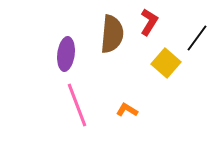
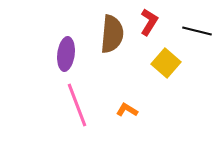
black line: moved 7 px up; rotated 68 degrees clockwise
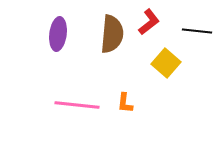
red L-shape: rotated 20 degrees clockwise
black line: rotated 8 degrees counterclockwise
purple ellipse: moved 8 px left, 20 px up
pink line: rotated 63 degrees counterclockwise
orange L-shape: moved 2 px left, 7 px up; rotated 115 degrees counterclockwise
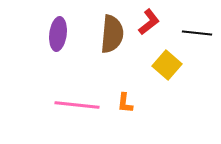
black line: moved 2 px down
yellow square: moved 1 px right, 2 px down
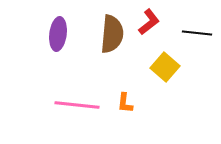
yellow square: moved 2 px left, 2 px down
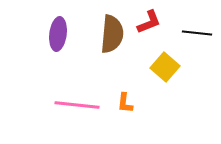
red L-shape: rotated 16 degrees clockwise
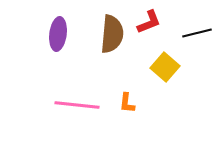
black line: rotated 20 degrees counterclockwise
orange L-shape: moved 2 px right
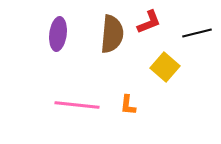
orange L-shape: moved 1 px right, 2 px down
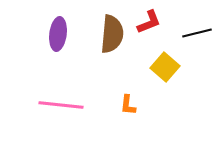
pink line: moved 16 px left
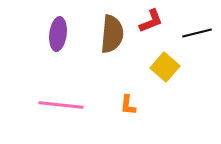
red L-shape: moved 2 px right, 1 px up
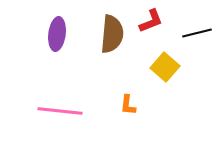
purple ellipse: moved 1 px left
pink line: moved 1 px left, 6 px down
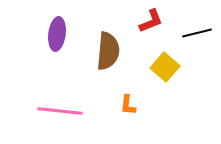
brown semicircle: moved 4 px left, 17 px down
